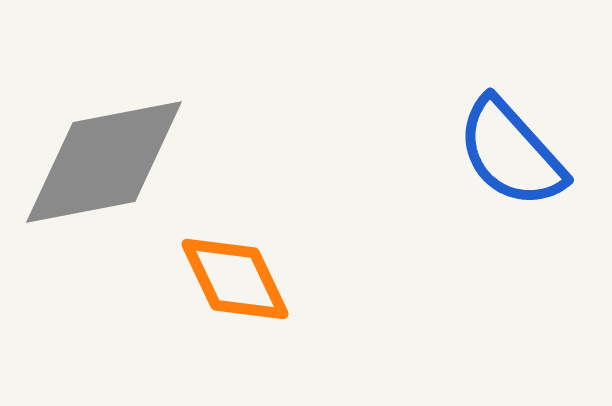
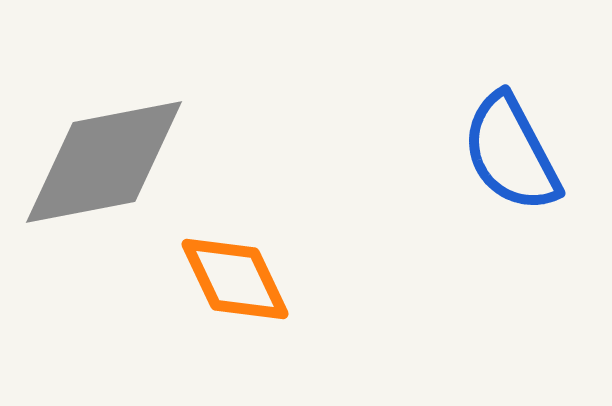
blue semicircle: rotated 14 degrees clockwise
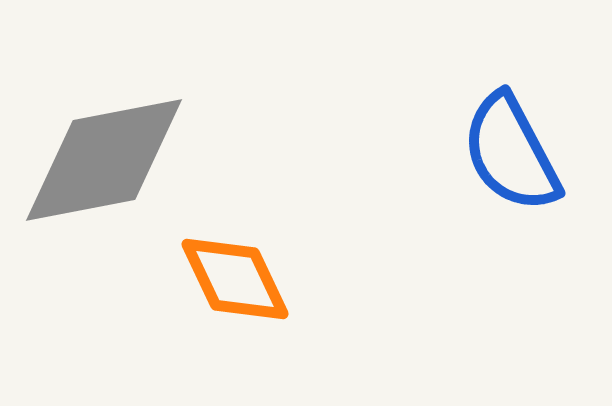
gray diamond: moved 2 px up
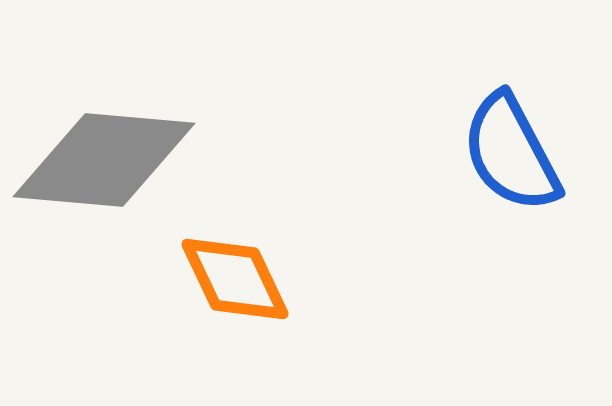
gray diamond: rotated 16 degrees clockwise
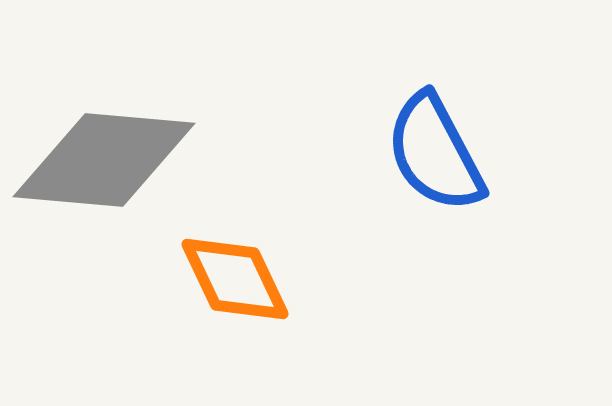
blue semicircle: moved 76 px left
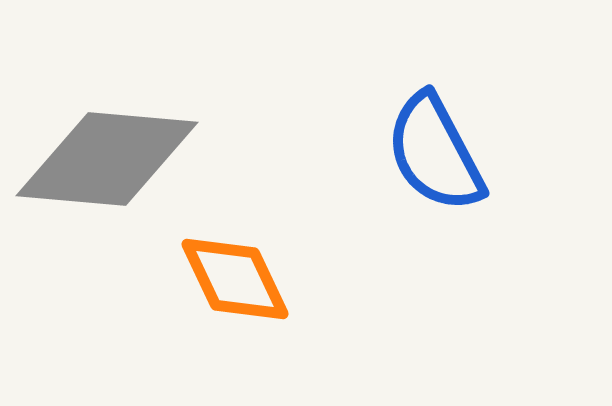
gray diamond: moved 3 px right, 1 px up
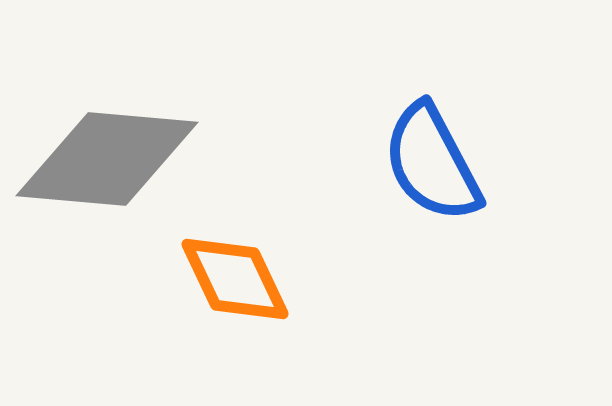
blue semicircle: moved 3 px left, 10 px down
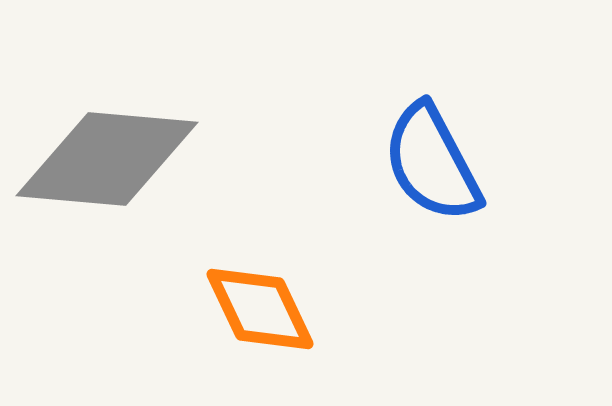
orange diamond: moved 25 px right, 30 px down
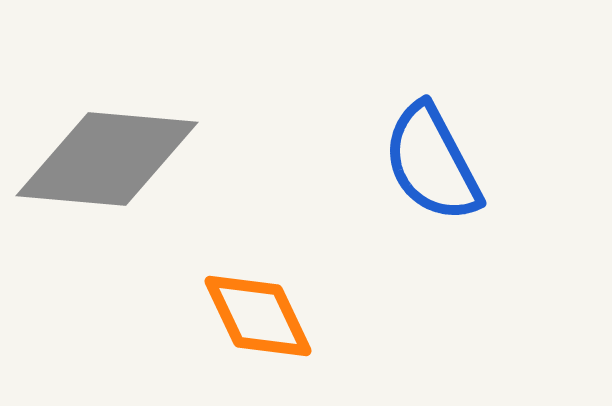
orange diamond: moved 2 px left, 7 px down
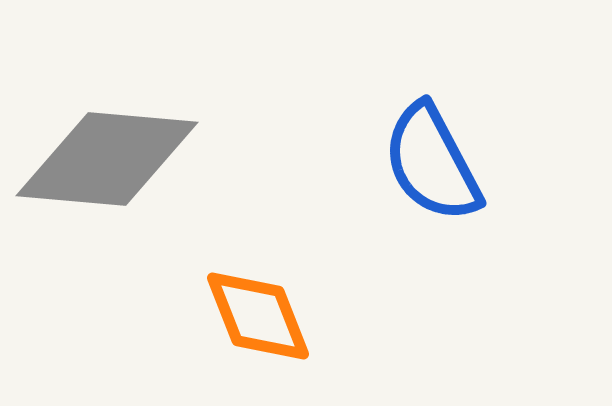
orange diamond: rotated 4 degrees clockwise
